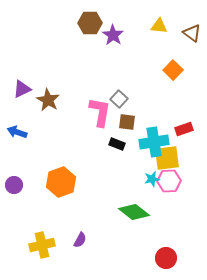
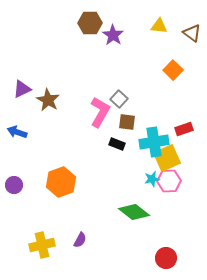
pink L-shape: rotated 20 degrees clockwise
yellow square: rotated 16 degrees counterclockwise
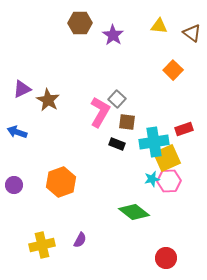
brown hexagon: moved 10 px left
gray square: moved 2 px left
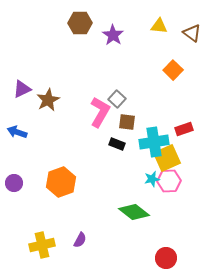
brown star: rotated 15 degrees clockwise
purple circle: moved 2 px up
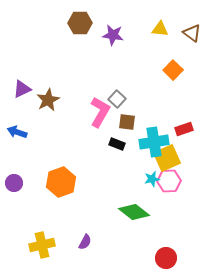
yellow triangle: moved 1 px right, 3 px down
purple star: rotated 25 degrees counterclockwise
purple semicircle: moved 5 px right, 2 px down
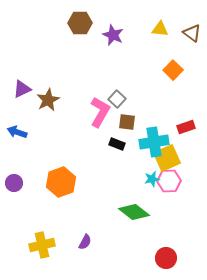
purple star: rotated 15 degrees clockwise
red rectangle: moved 2 px right, 2 px up
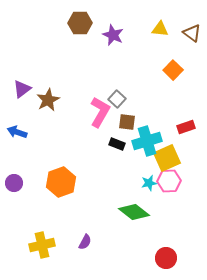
purple triangle: rotated 12 degrees counterclockwise
cyan cross: moved 7 px left, 1 px up; rotated 8 degrees counterclockwise
cyan star: moved 3 px left, 4 px down
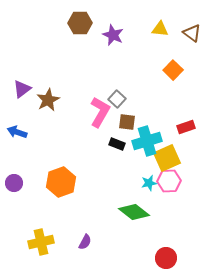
yellow cross: moved 1 px left, 3 px up
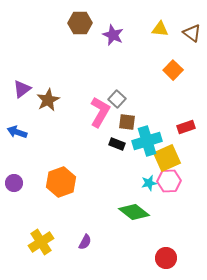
yellow cross: rotated 20 degrees counterclockwise
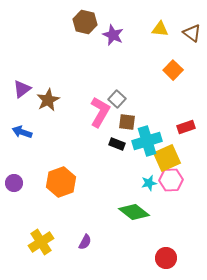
brown hexagon: moved 5 px right, 1 px up; rotated 15 degrees clockwise
blue arrow: moved 5 px right
pink hexagon: moved 2 px right, 1 px up
